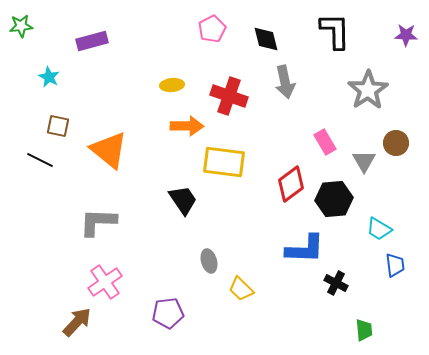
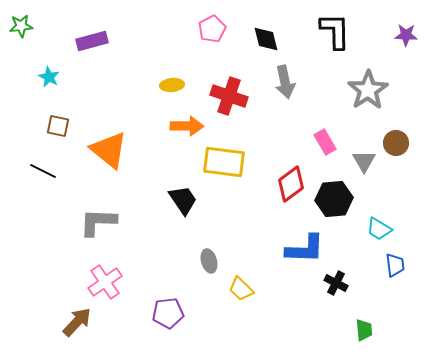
black line: moved 3 px right, 11 px down
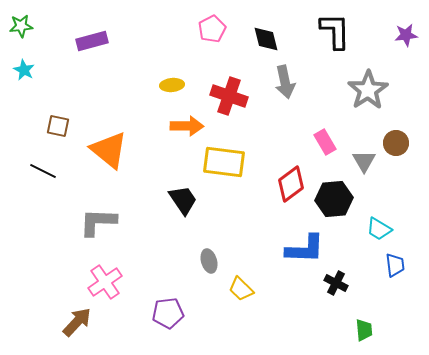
purple star: rotated 10 degrees counterclockwise
cyan star: moved 25 px left, 7 px up
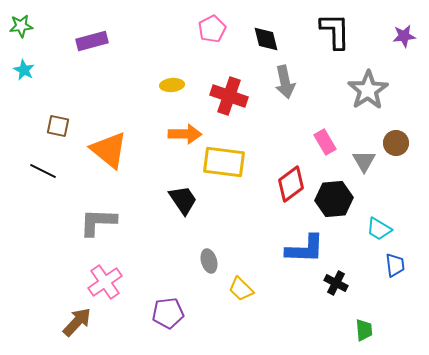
purple star: moved 2 px left, 1 px down
orange arrow: moved 2 px left, 8 px down
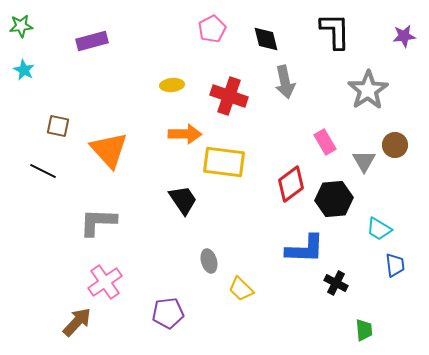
brown circle: moved 1 px left, 2 px down
orange triangle: rotated 9 degrees clockwise
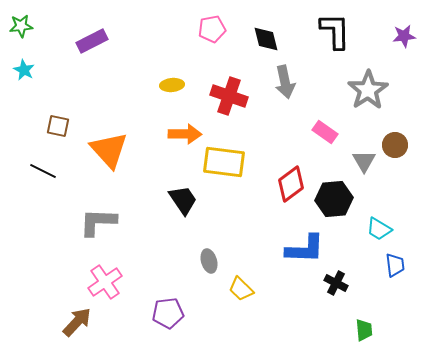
pink pentagon: rotated 16 degrees clockwise
purple rectangle: rotated 12 degrees counterclockwise
pink rectangle: moved 10 px up; rotated 25 degrees counterclockwise
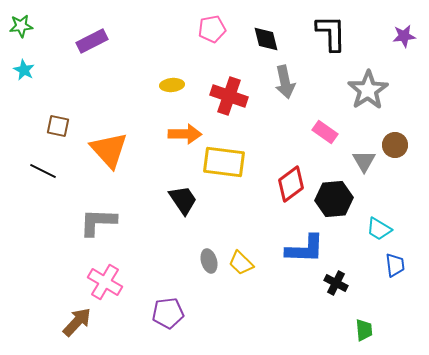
black L-shape: moved 4 px left, 2 px down
pink cross: rotated 24 degrees counterclockwise
yellow trapezoid: moved 26 px up
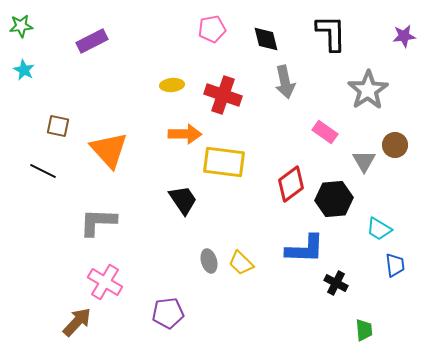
red cross: moved 6 px left, 1 px up
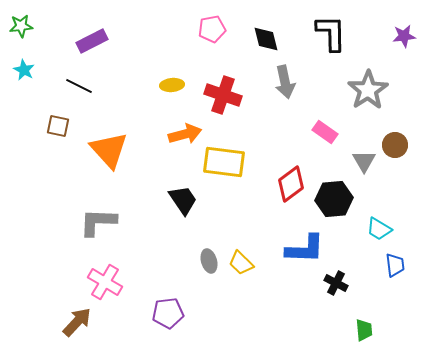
orange arrow: rotated 16 degrees counterclockwise
black line: moved 36 px right, 85 px up
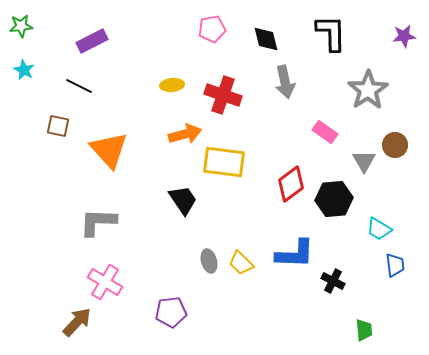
blue L-shape: moved 10 px left, 5 px down
black cross: moved 3 px left, 2 px up
purple pentagon: moved 3 px right, 1 px up
